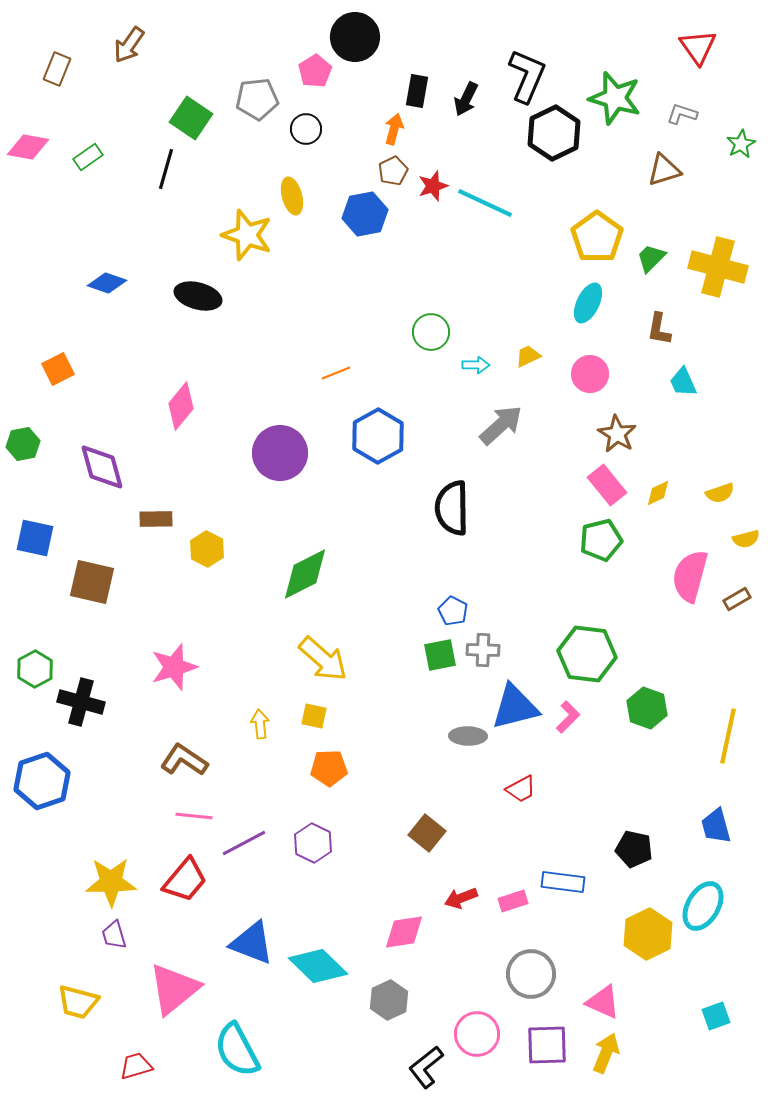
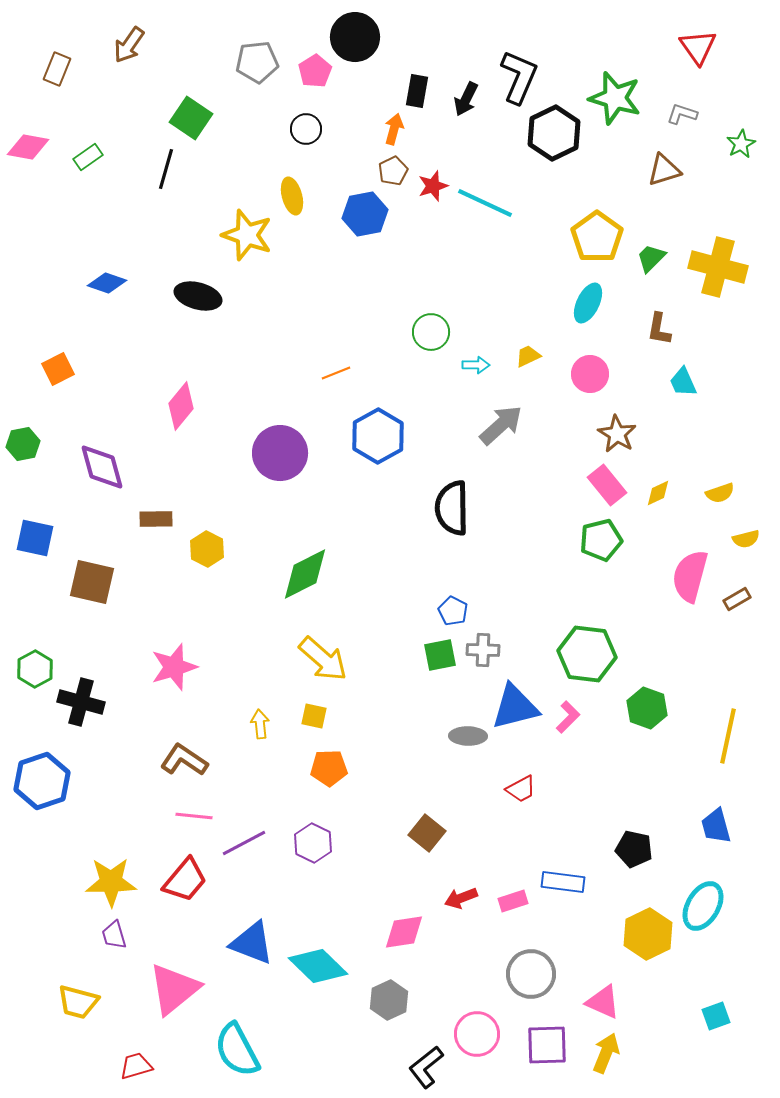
black L-shape at (527, 76): moved 8 px left, 1 px down
gray pentagon at (257, 99): moved 37 px up
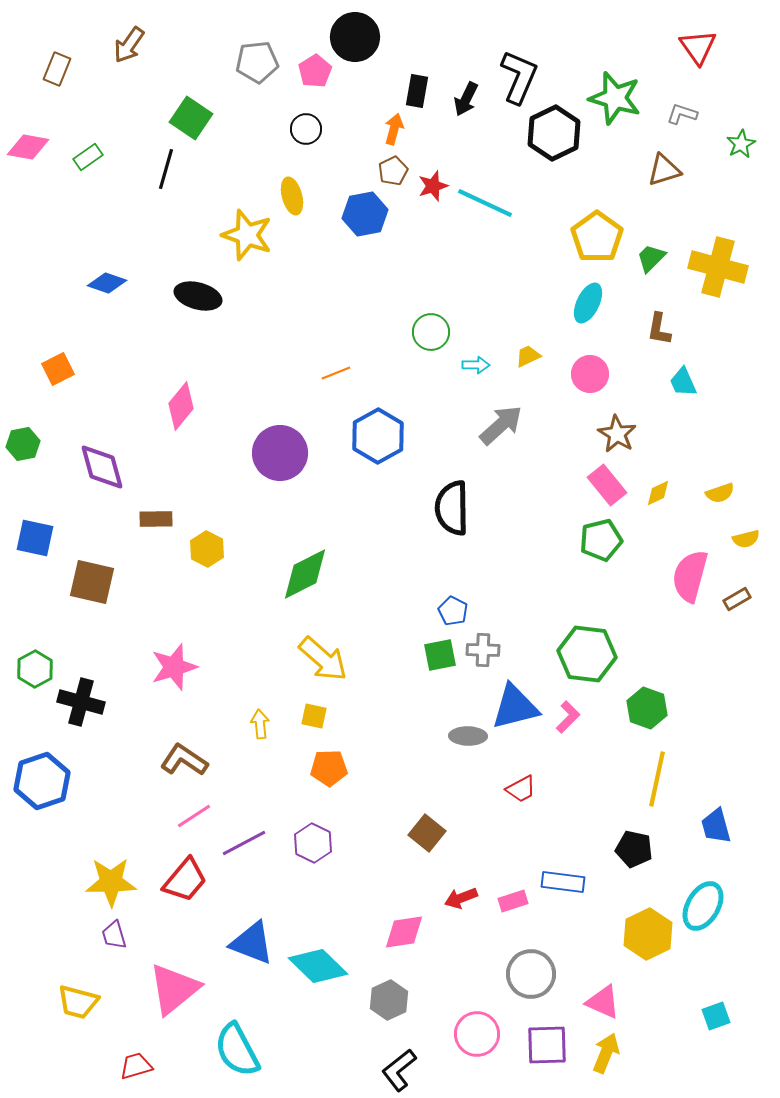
yellow line at (728, 736): moved 71 px left, 43 px down
pink line at (194, 816): rotated 39 degrees counterclockwise
black L-shape at (426, 1067): moved 27 px left, 3 px down
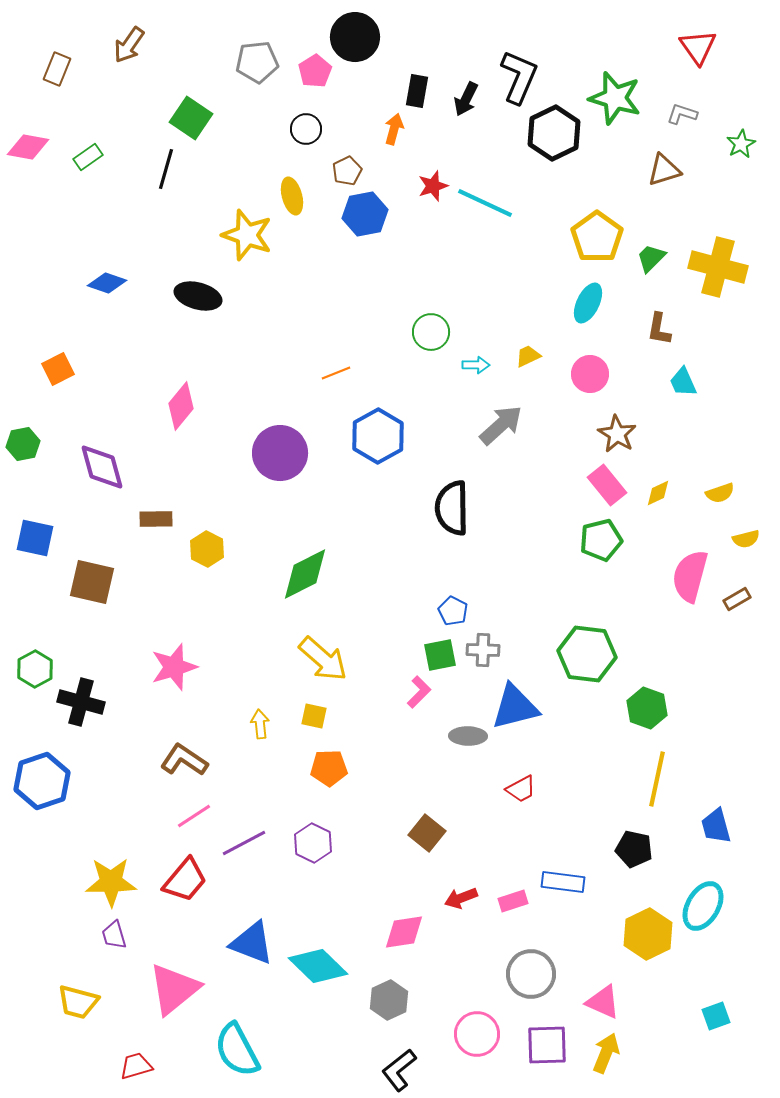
brown pentagon at (393, 171): moved 46 px left
pink L-shape at (568, 717): moved 149 px left, 25 px up
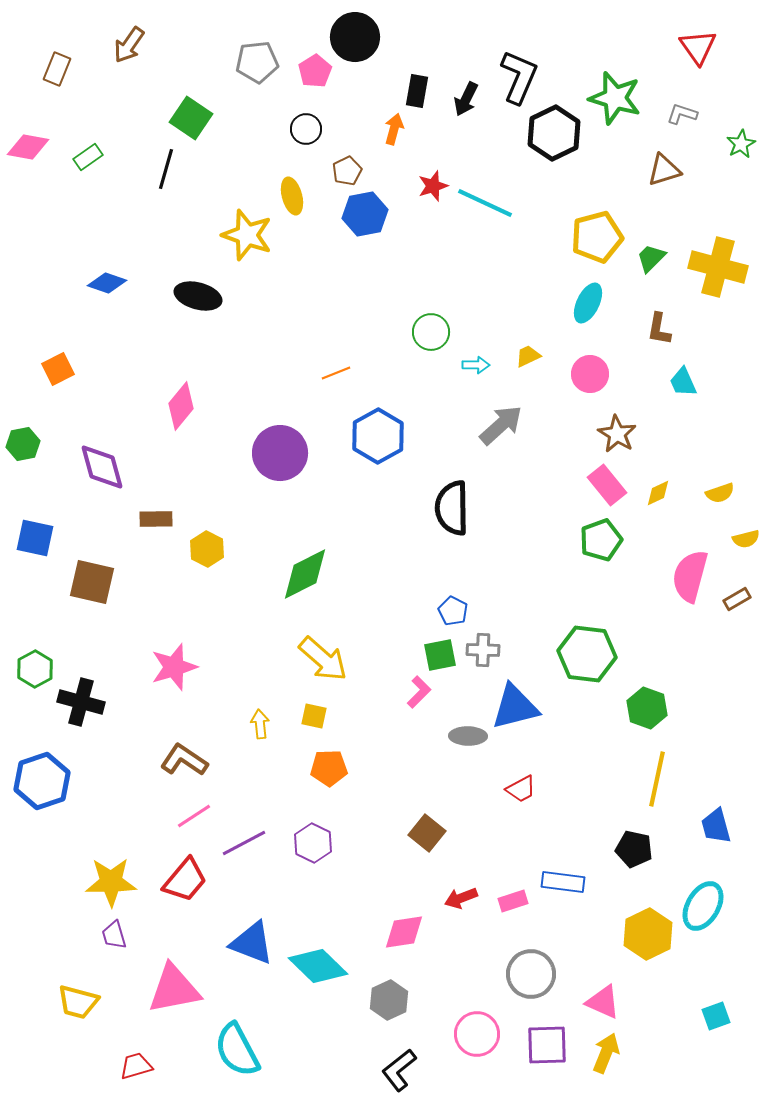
yellow pentagon at (597, 237): rotated 21 degrees clockwise
green pentagon at (601, 540): rotated 6 degrees counterclockwise
pink triangle at (174, 989): rotated 28 degrees clockwise
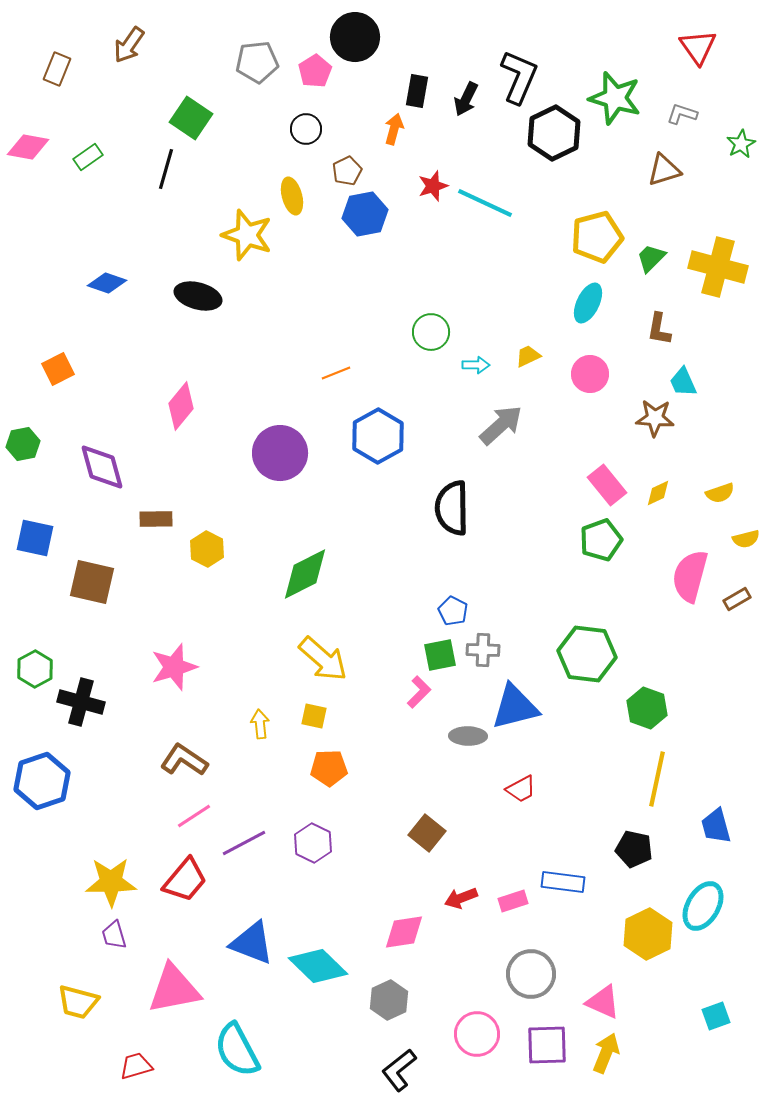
brown star at (617, 434): moved 38 px right, 16 px up; rotated 27 degrees counterclockwise
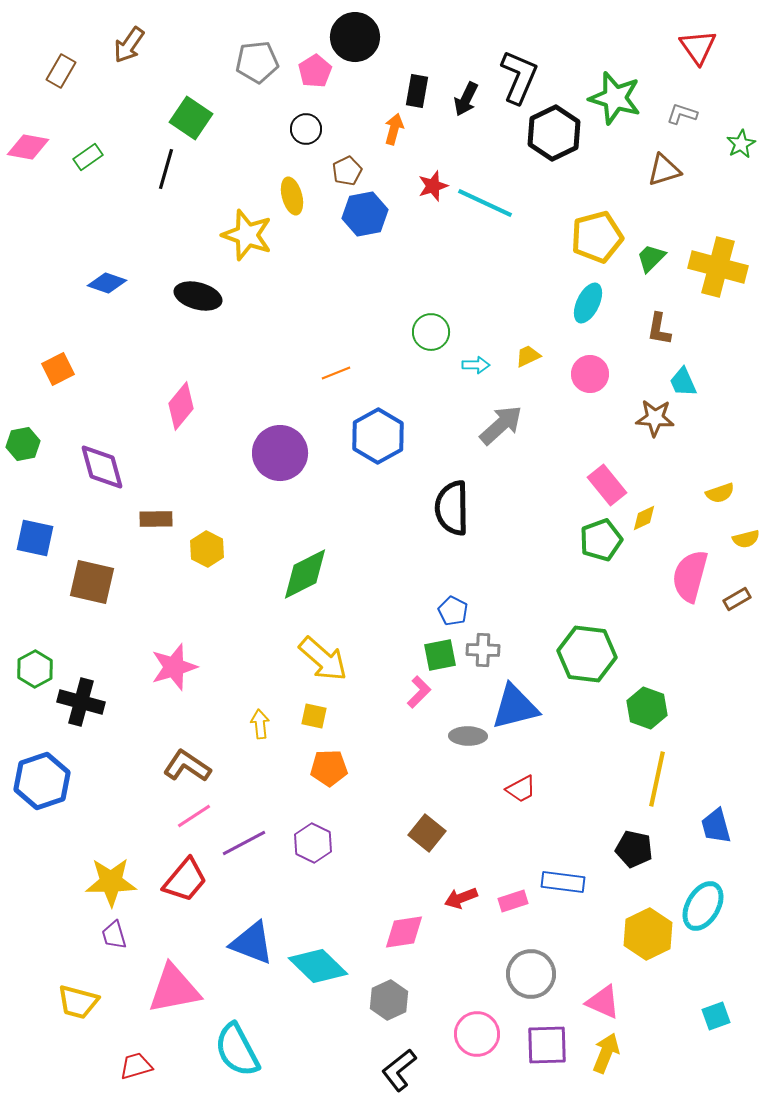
brown rectangle at (57, 69): moved 4 px right, 2 px down; rotated 8 degrees clockwise
yellow diamond at (658, 493): moved 14 px left, 25 px down
brown L-shape at (184, 760): moved 3 px right, 6 px down
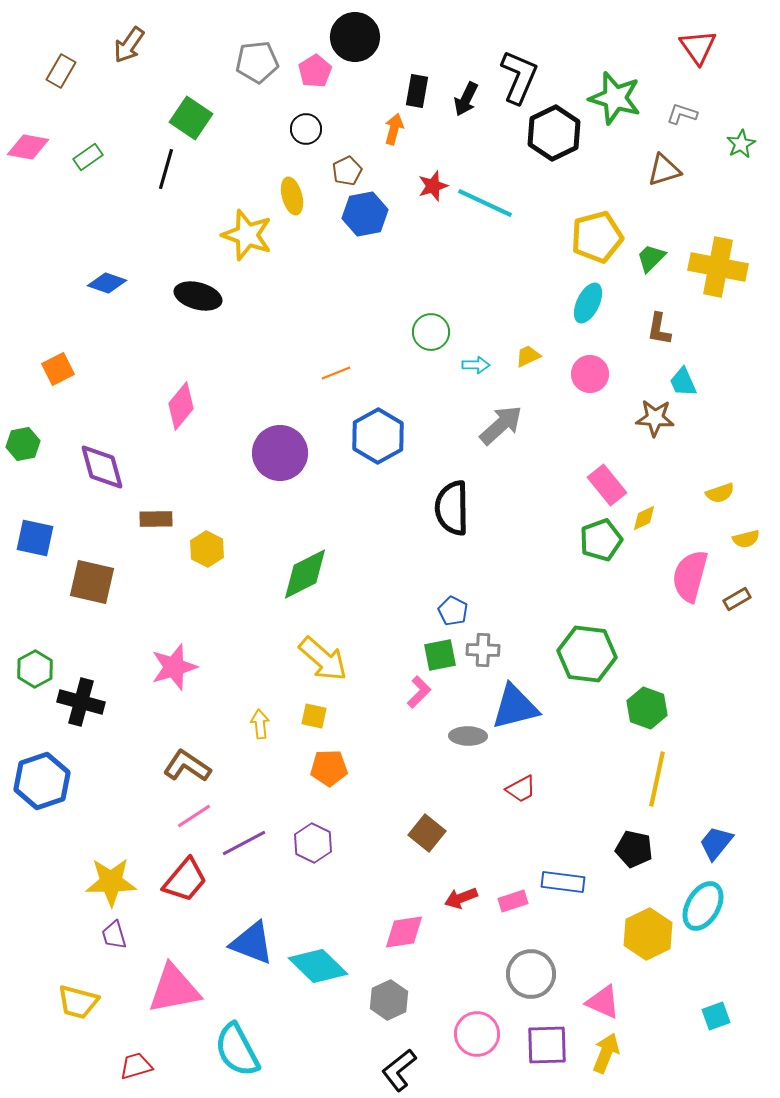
yellow cross at (718, 267): rotated 4 degrees counterclockwise
blue trapezoid at (716, 826): moved 17 px down; rotated 54 degrees clockwise
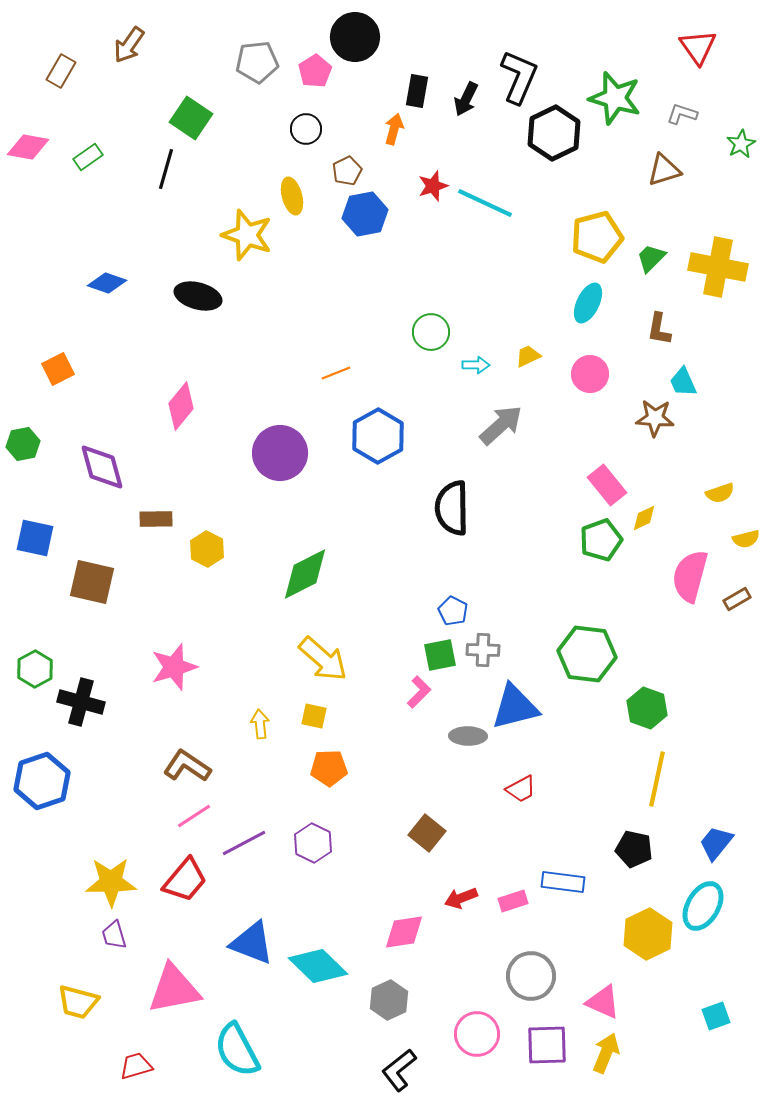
gray circle at (531, 974): moved 2 px down
